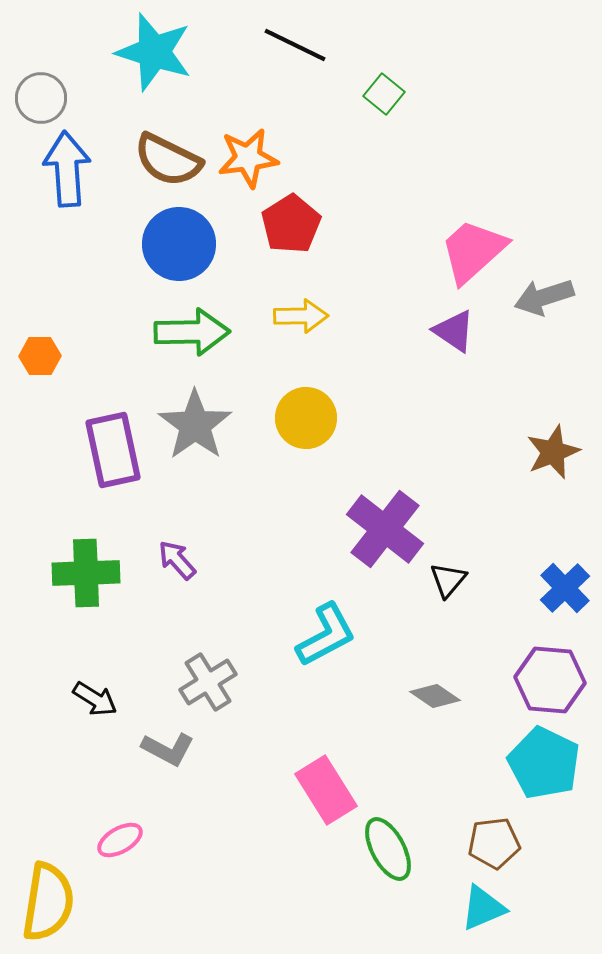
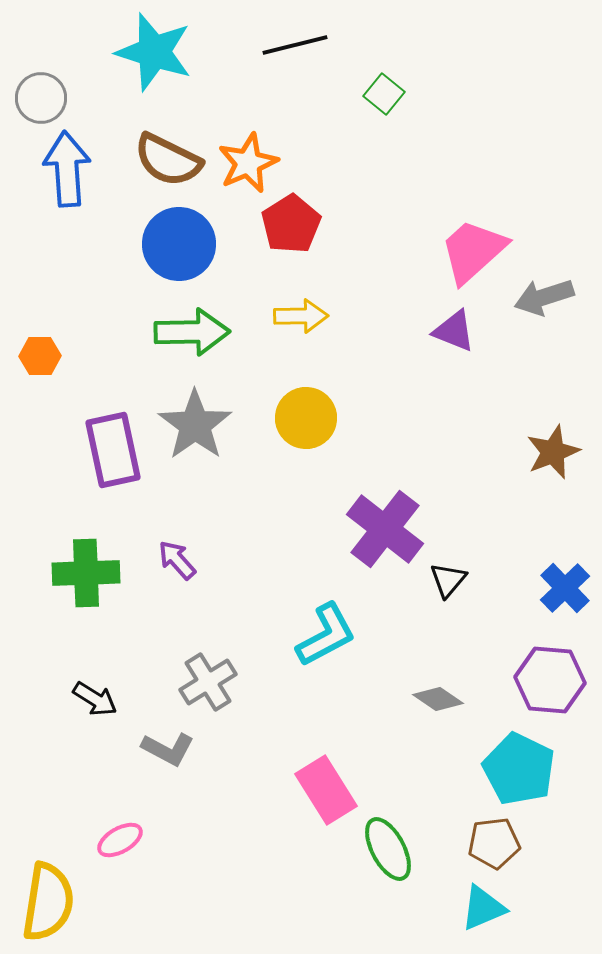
black line: rotated 40 degrees counterclockwise
orange star: moved 5 px down; rotated 16 degrees counterclockwise
purple triangle: rotated 12 degrees counterclockwise
gray diamond: moved 3 px right, 3 px down
cyan pentagon: moved 25 px left, 6 px down
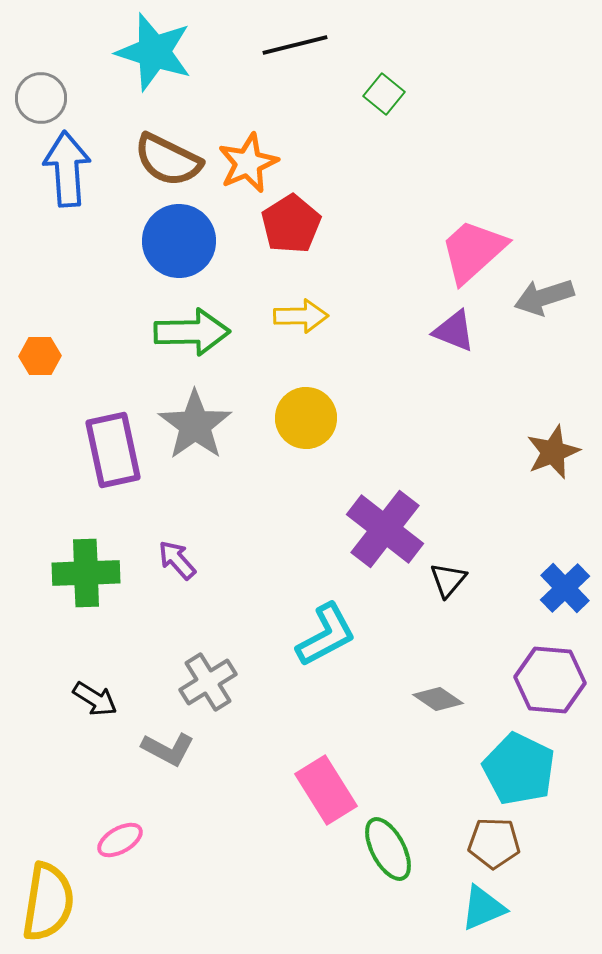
blue circle: moved 3 px up
brown pentagon: rotated 9 degrees clockwise
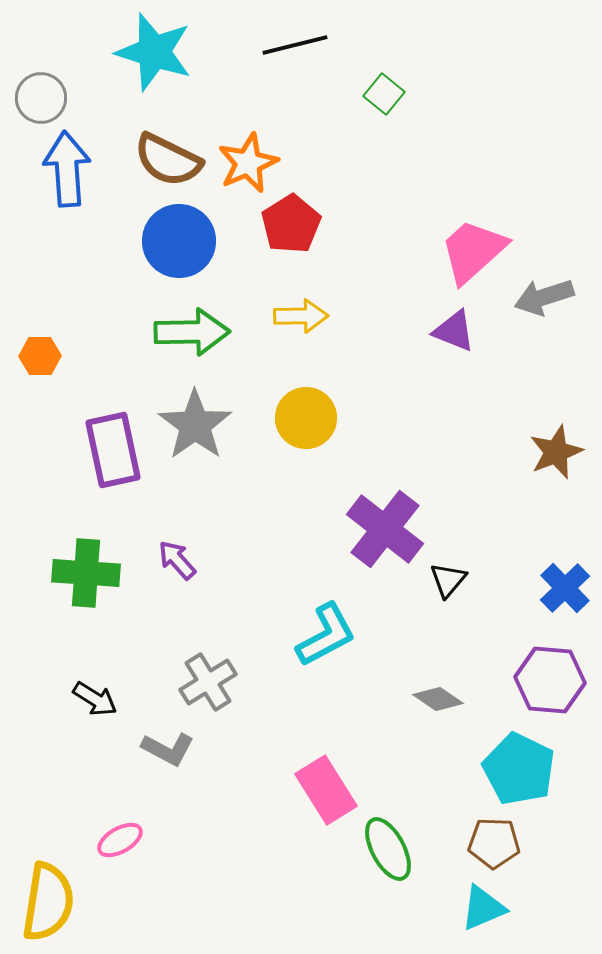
brown star: moved 3 px right
green cross: rotated 6 degrees clockwise
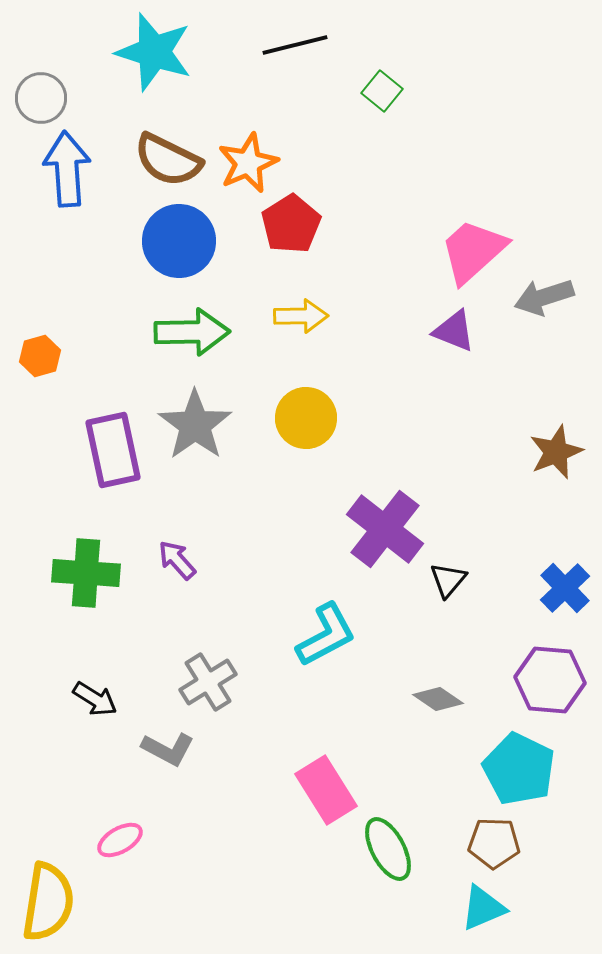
green square: moved 2 px left, 3 px up
orange hexagon: rotated 15 degrees counterclockwise
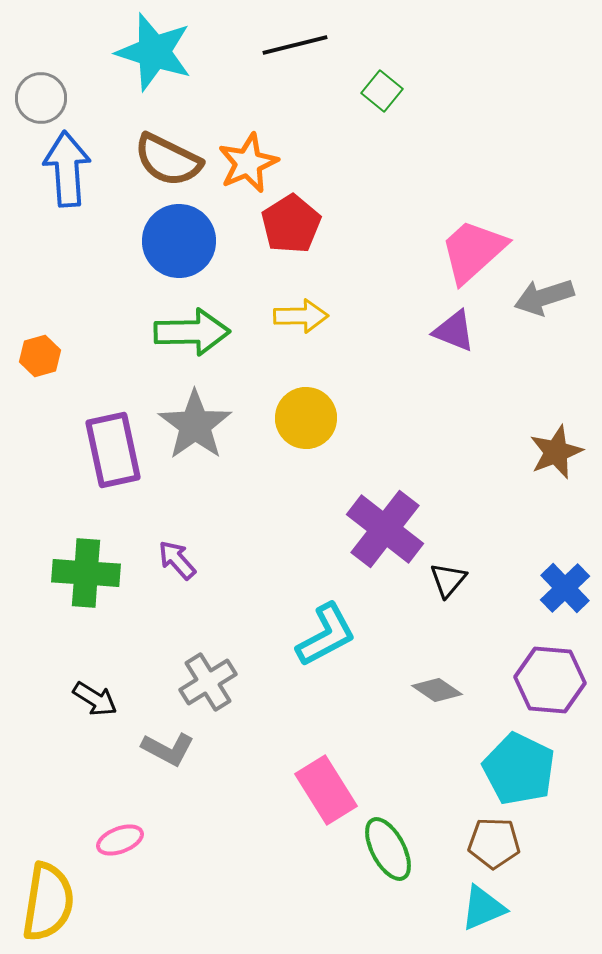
gray diamond: moved 1 px left, 9 px up
pink ellipse: rotated 9 degrees clockwise
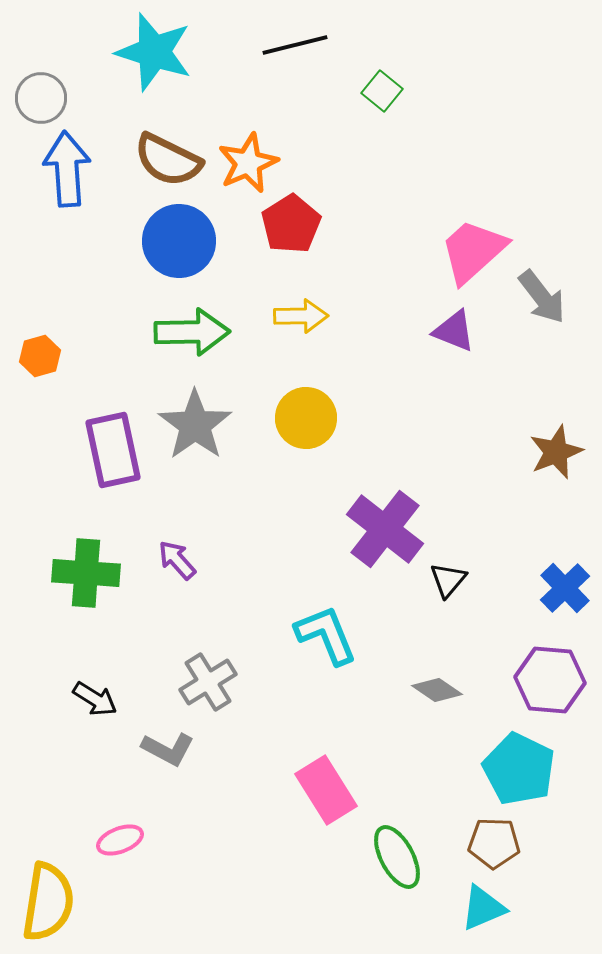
gray arrow: moved 2 px left; rotated 110 degrees counterclockwise
cyan L-shape: rotated 84 degrees counterclockwise
green ellipse: moved 9 px right, 8 px down
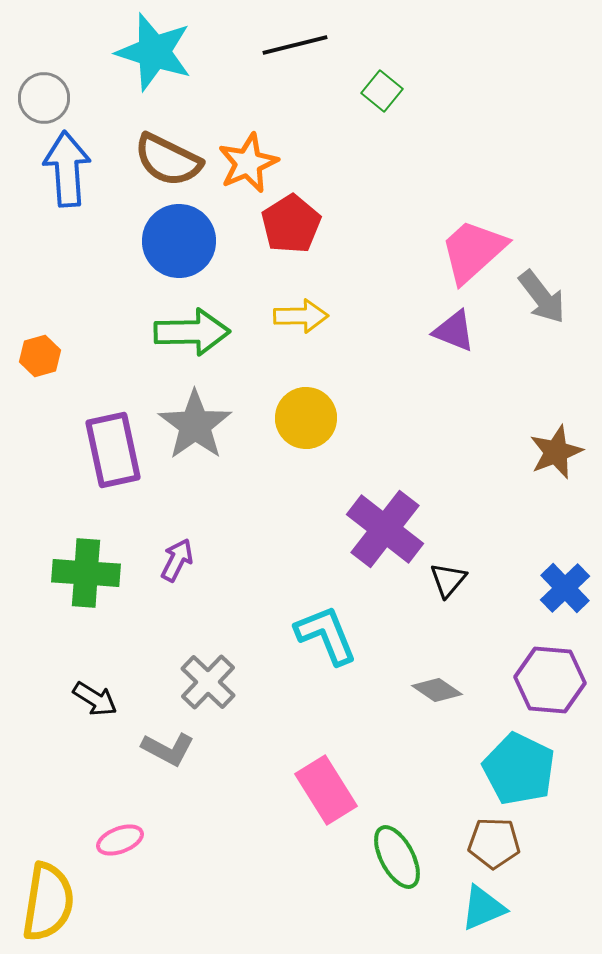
gray circle: moved 3 px right
purple arrow: rotated 69 degrees clockwise
gray cross: rotated 14 degrees counterclockwise
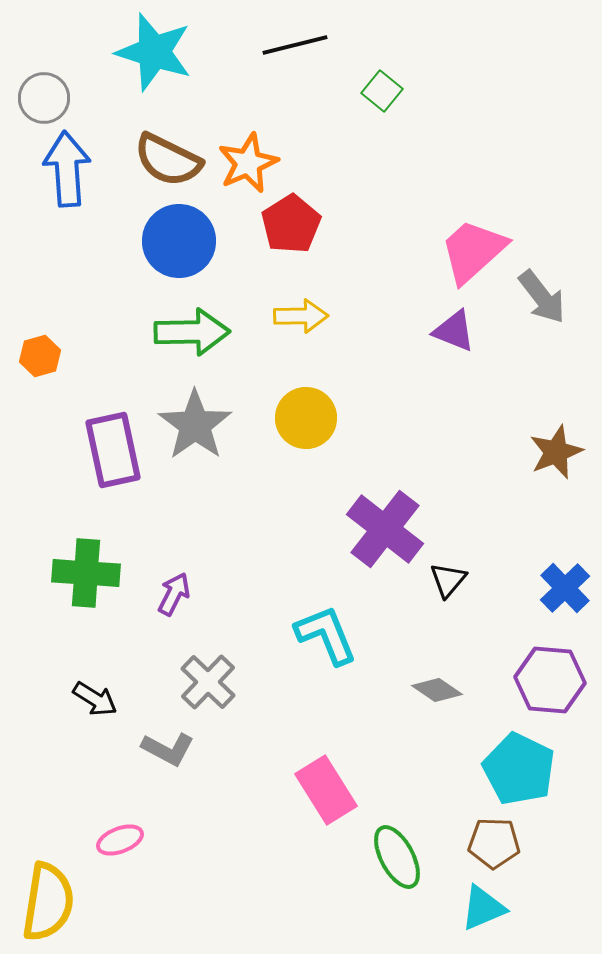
purple arrow: moved 3 px left, 34 px down
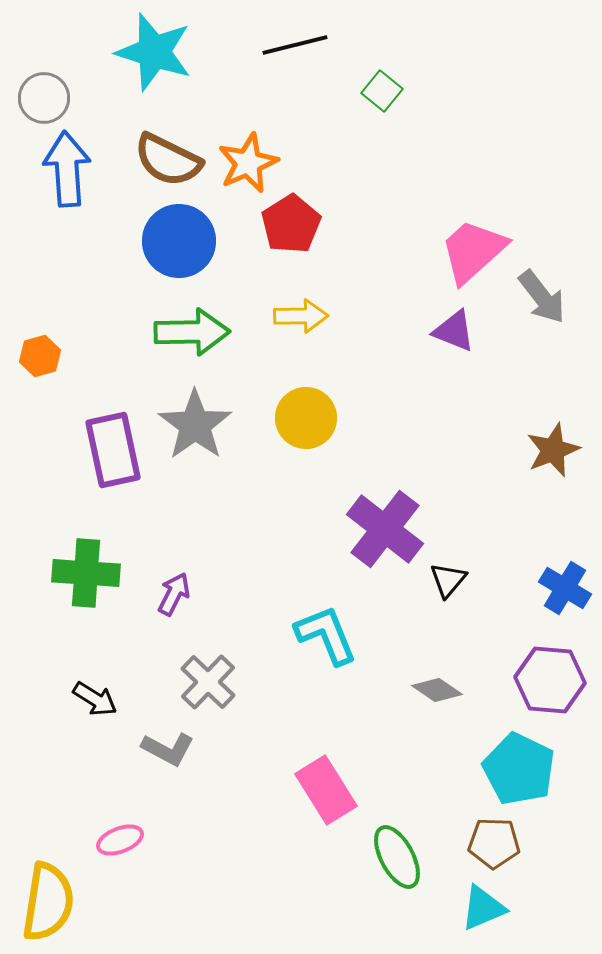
brown star: moved 3 px left, 2 px up
blue cross: rotated 15 degrees counterclockwise
